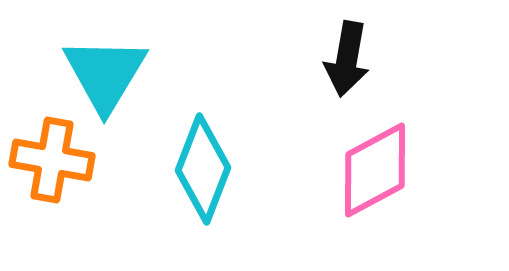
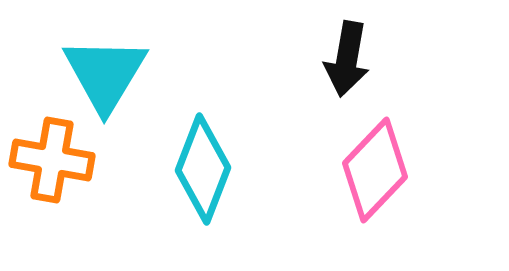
pink diamond: rotated 18 degrees counterclockwise
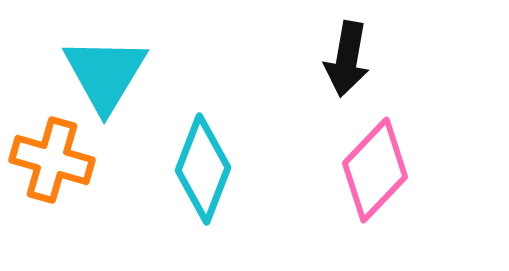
orange cross: rotated 6 degrees clockwise
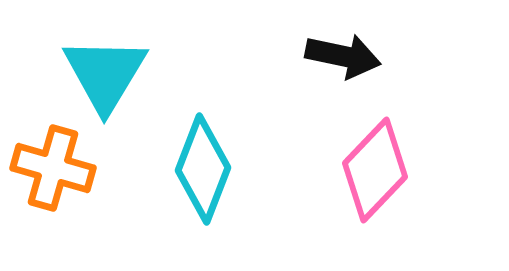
black arrow: moved 4 px left, 3 px up; rotated 88 degrees counterclockwise
orange cross: moved 1 px right, 8 px down
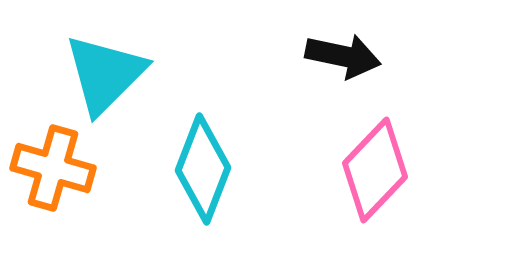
cyan triangle: rotated 14 degrees clockwise
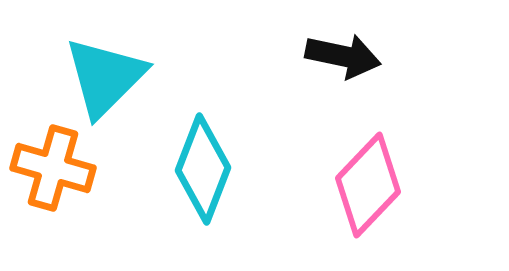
cyan triangle: moved 3 px down
pink diamond: moved 7 px left, 15 px down
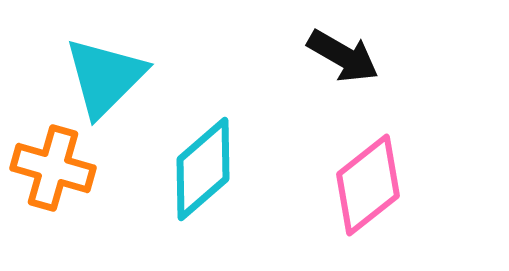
black arrow: rotated 18 degrees clockwise
cyan diamond: rotated 28 degrees clockwise
pink diamond: rotated 8 degrees clockwise
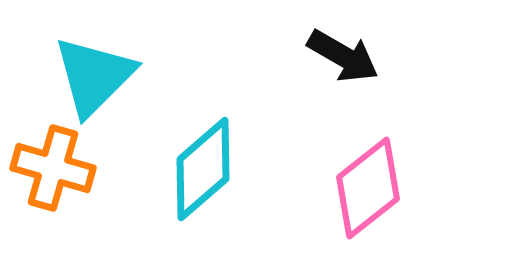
cyan triangle: moved 11 px left, 1 px up
pink diamond: moved 3 px down
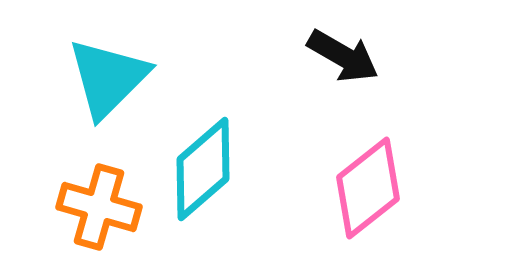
cyan triangle: moved 14 px right, 2 px down
orange cross: moved 46 px right, 39 px down
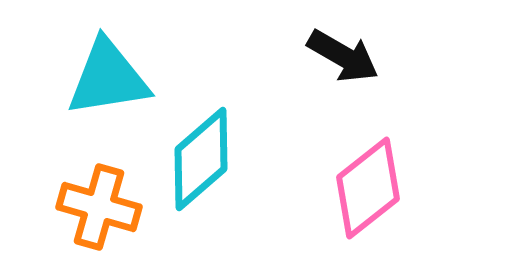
cyan triangle: rotated 36 degrees clockwise
cyan diamond: moved 2 px left, 10 px up
